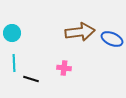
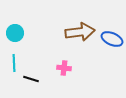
cyan circle: moved 3 px right
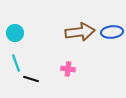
blue ellipse: moved 7 px up; rotated 30 degrees counterclockwise
cyan line: moved 2 px right; rotated 18 degrees counterclockwise
pink cross: moved 4 px right, 1 px down
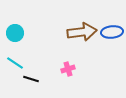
brown arrow: moved 2 px right
cyan line: moved 1 px left; rotated 36 degrees counterclockwise
pink cross: rotated 24 degrees counterclockwise
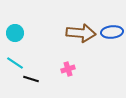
brown arrow: moved 1 px left, 1 px down; rotated 12 degrees clockwise
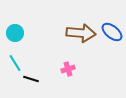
blue ellipse: rotated 45 degrees clockwise
cyan line: rotated 24 degrees clockwise
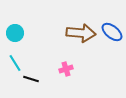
pink cross: moved 2 px left
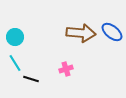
cyan circle: moved 4 px down
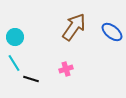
brown arrow: moved 7 px left, 6 px up; rotated 60 degrees counterclockwise
cyan line: moved 1 px left
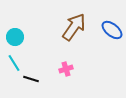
blue ellipse: moved 2 px up
